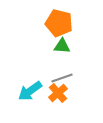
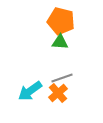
orange pentagon: moved 2 px right, 2 px up
green triangle: moved 2 px left, 4 px up
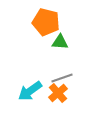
orange pentagon: moved 15 px left, 1 px down
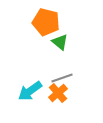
green triangle: rotated 36 degrees clockwise
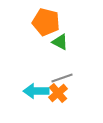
green triangle: rotated 12 degrees counterclockwise
cyan arrow: moved 6 px right; rotated 35 degrees clockwise
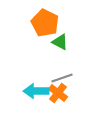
orange pentagon: moved 1 px left, 1 px down; rotated 12 degrees clockwise
orange cross: rotated 12 degrees counterclockwise
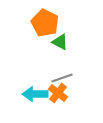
cyan arrow: moved 1 px left, 3 px down
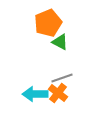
orange pentagon: moved 3 px right; rotated 24 degrees clockwise
